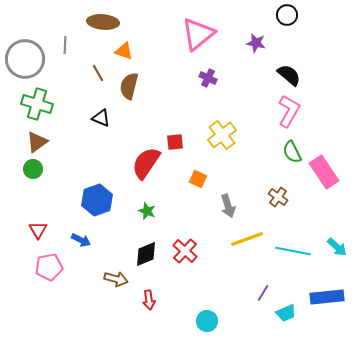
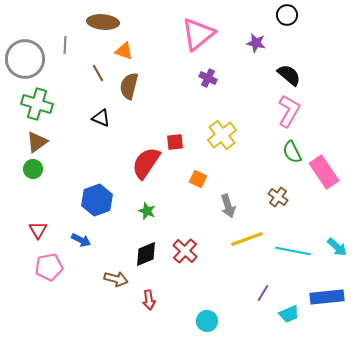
cyan trapezoid: moved 3 px right, 1 px down
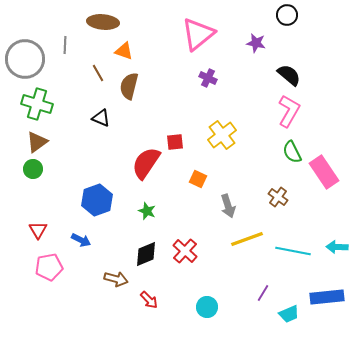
cyan arrow: rotated 140 degrees clockwise
red arrow: rotated 36 degrees counterclockwise
cyan circle: moved 14 px up
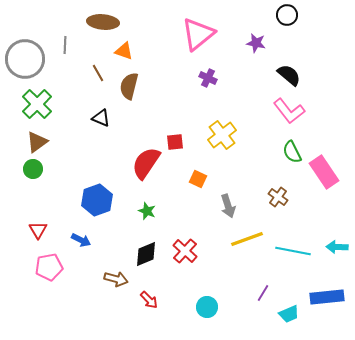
green cross: rotated 28 degrees clockwise
pink L-shape: rotated 112 degrees clockwise
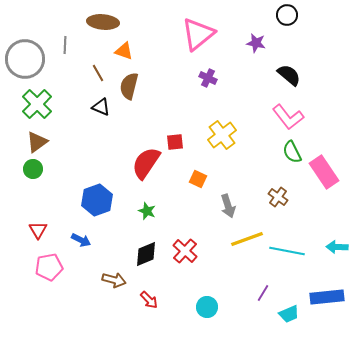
pink L-shape: moved 1 px left, 6 px down
black triangle: moved 11 px up
cyan line: moved 6 px left
brown arrow: moved 2 px left, 1 px down
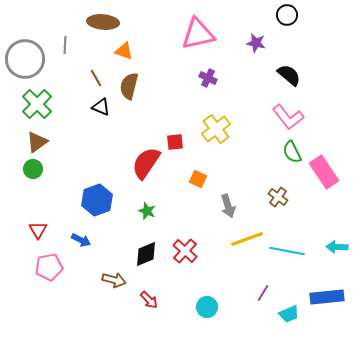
pink triangle: rotated 27 degrees clockwise
brown line: moved 2 px left, 5 px down
yellow cross: moved 6 px left, 6 px up
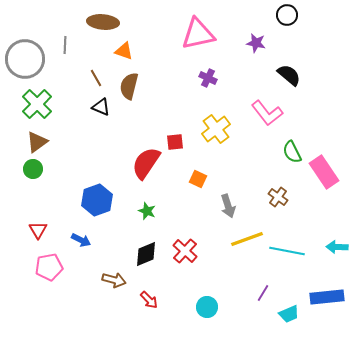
pink L-shape: moved 21 px left, 4 px up
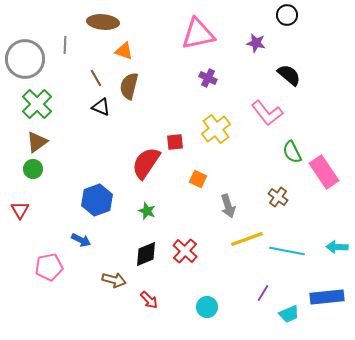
red triangle: moved 18 px left, 20 px up
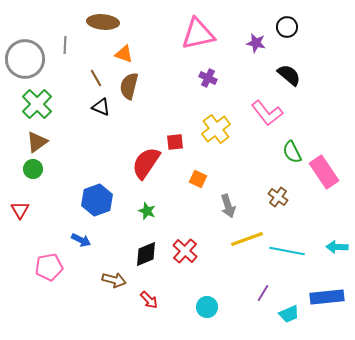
black circle: moved 12 px down
orange triangle: moved 3 px down
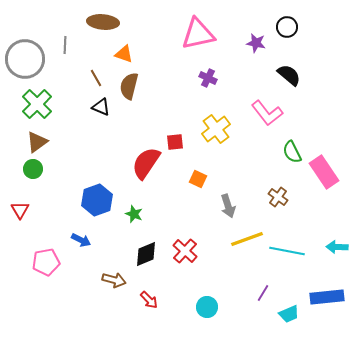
green star: moved 13 px left, 3 px down
pink pentagon: moved 3 px left, 5 px up
